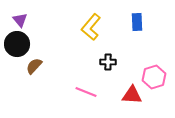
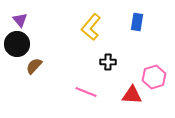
blue rectangle: rotated 12 degrees clockwise
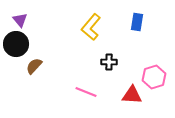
black circle: moved 1 px left
black cross: moved 1 px right
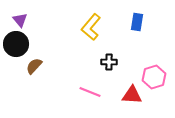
pink line: moved 4 px right
